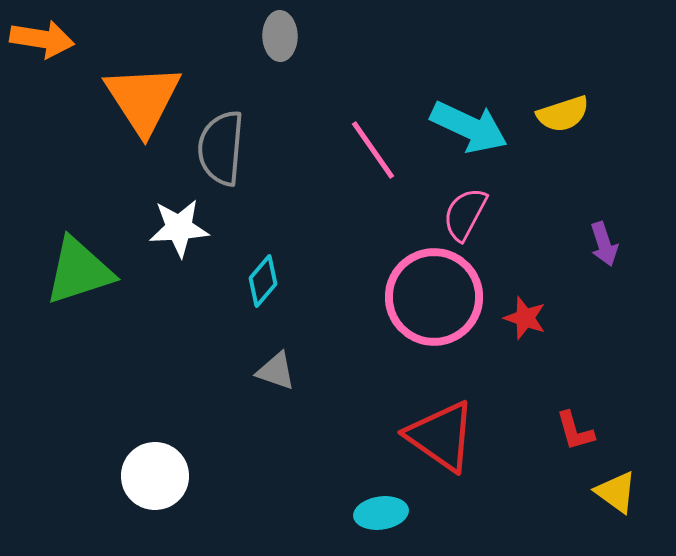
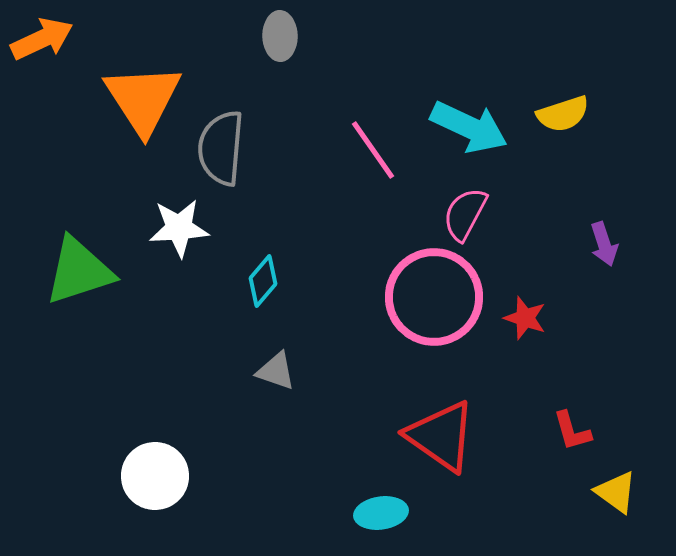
orange arrow: rotated 34 degrees counterclockwise
red L-shape: moved 3 px left
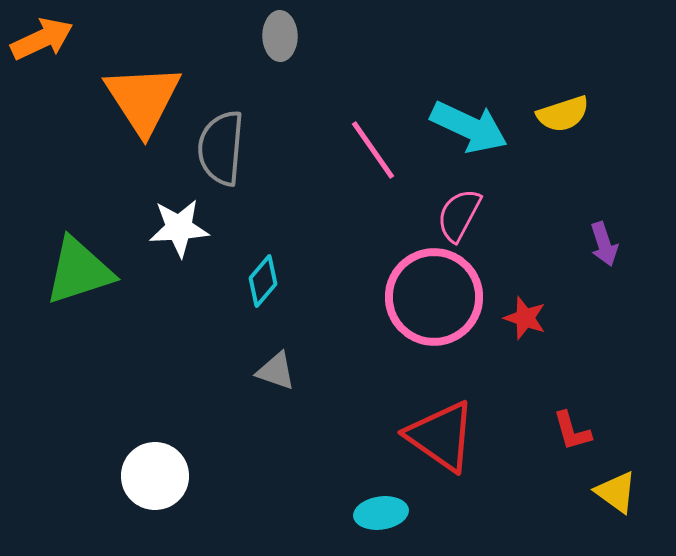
pink semicircle: moved 6 px left, 1 px down
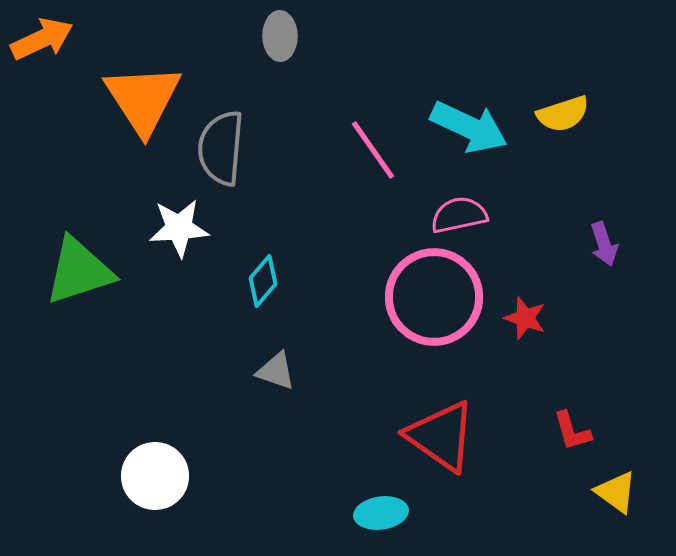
pink semicircle: rotated 50 degrees clockwise
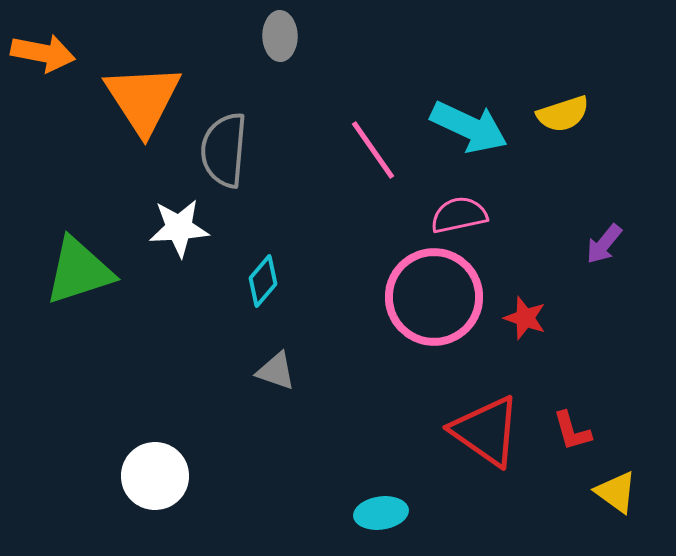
orange arrow: moved 1 px right, 14 px down; rotated 36 degrees clockwise
gray semicircle: moved 3 px right, 2 px down
purple arrow: rotated 57 degrees clockwise
red triangle: moved 45 px right, 5 px up
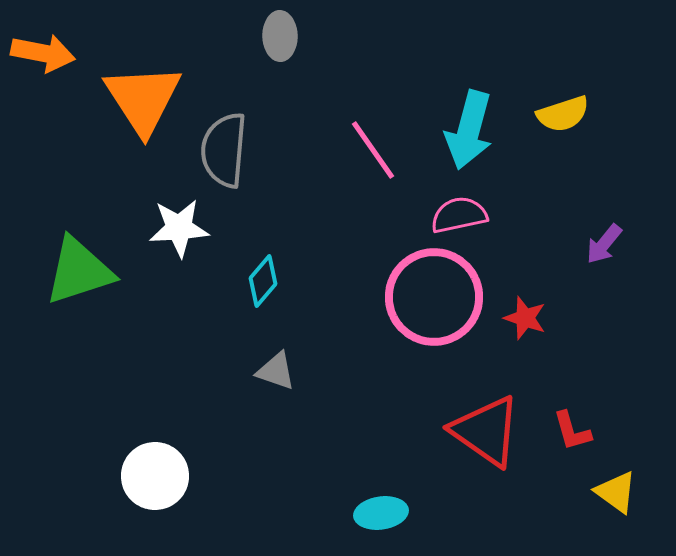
cyan arrow: moved 3 px down; rotated 80 degrees clockwise
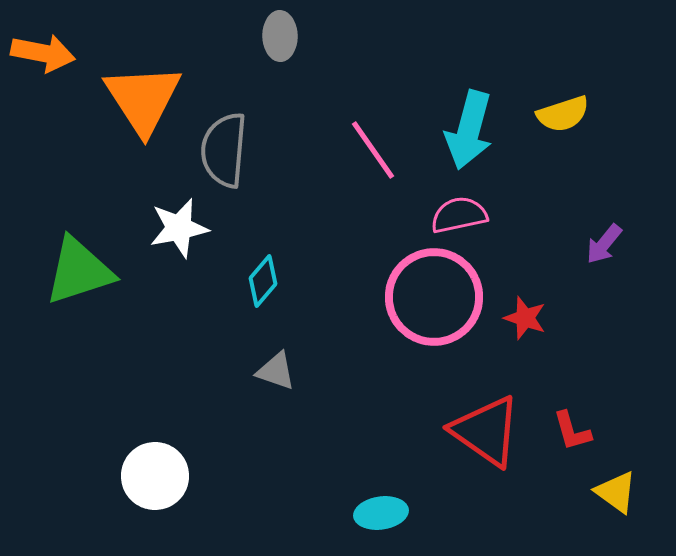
white star: rotated 8 degrees counterclockwise
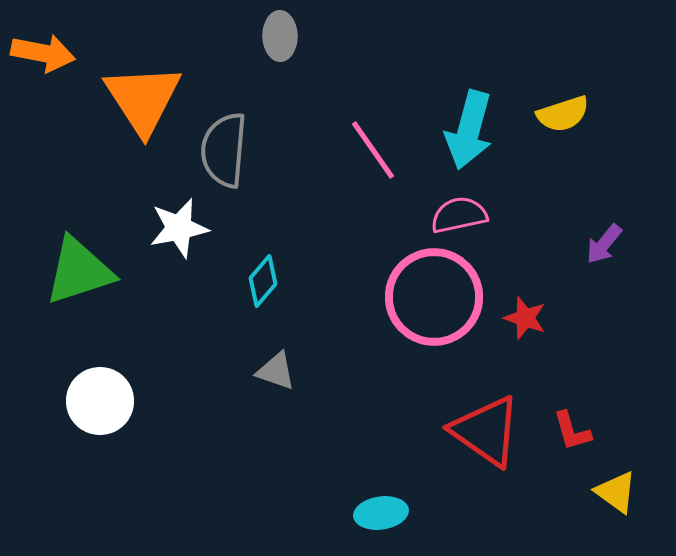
white circle: moved 55 px left, 75 px up
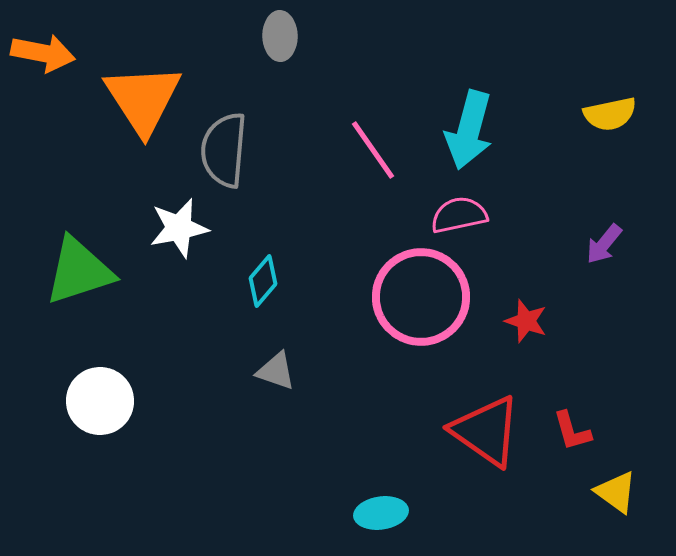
yellow semicircle: moved 47 px right; rotated 6 degrees clockwise
pink circle: moved 13 px left
red star: moved 1 px right, 3 px down
